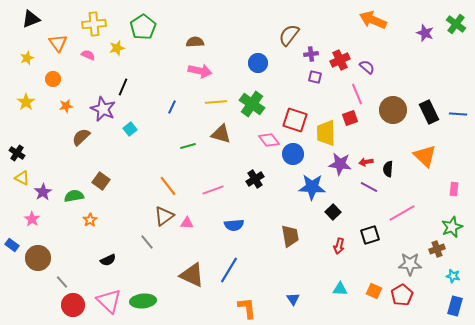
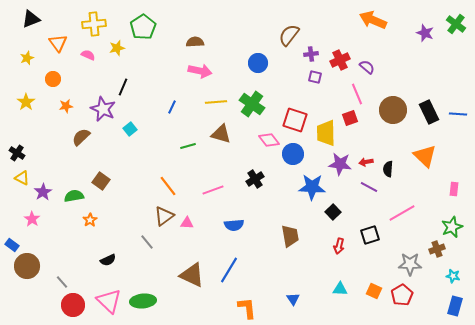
brown circle at (38, 258): moved 11 px left, 8 px down
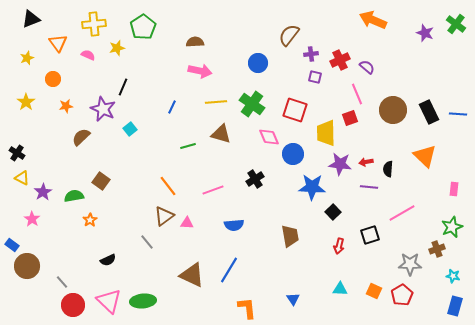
red square at (295, 120): moved 10 px up
pink diamond at (269, 140): moved 3 px up; rotated 15 degrees clockwise
purple line at (369, 187): rotated 24 degrees counterclockwise
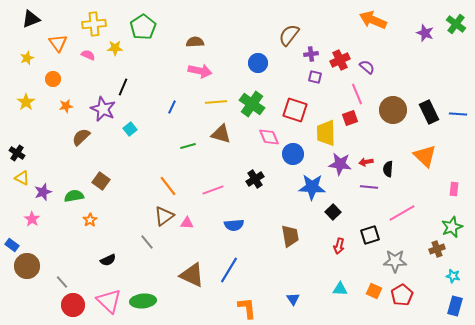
yellow star at (117, 48): moved 2 px left; rotated 14 degrees clockwise
purple star at (43, 192): rotated 12 degrees clockwise
gray star at (410, 264): moved 15 px left, 3 px up
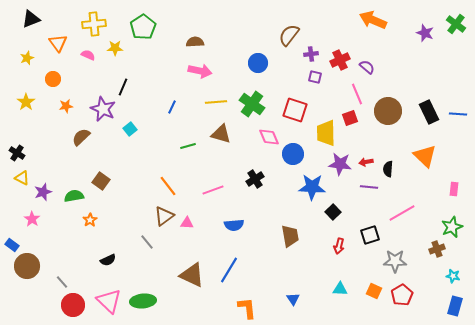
brown circle at (393, 110): moved 5 px left, 1 px down
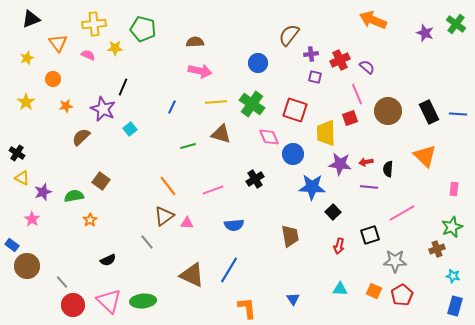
green pentagon at (143, 27): moved 2 px down; rotated 25 degrees counterclockwise
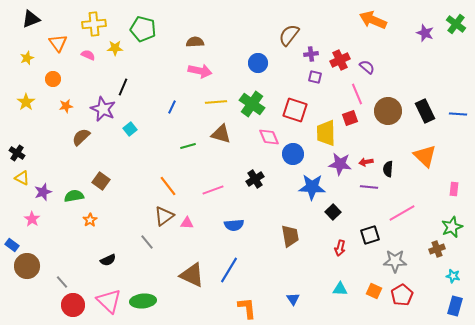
black rectangle at (429, 112): moved 4 px left, 1 px up
red arrow at (339, 246): moved 1 px right, 2 px down
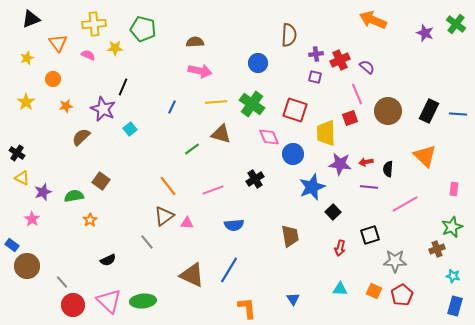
brown semicircle at (289, 35): rotated 145 degrees clockwise
purple cross at (311, 54): moved 5 px right
black rectangle at (425, 111): moved 4 px right; rotated 50 degrees clockwise
green line at (188, 146): moved 4 px right, 3 px down; rotated 21 degrees counterclockwise
blue star at (312, 187): rotated 24 degrees counterclockwise
pink line at (402, 213): moved 3 px right, 9 px up
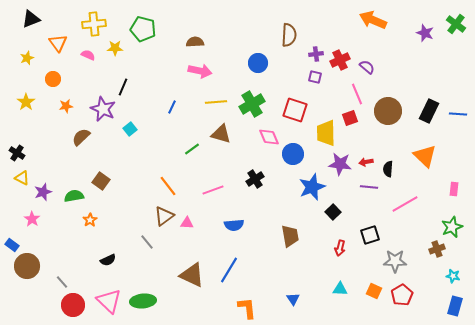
green cross at (252, 104): rotated 25 degrees clockwise
